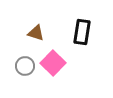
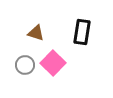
gray circle: moved 1 px up
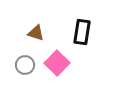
pink square: moved 4 px right
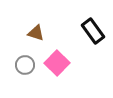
black rectangle: moved 11 px right, 1 px up; rotated 45 degrees counterclockwise
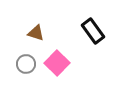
gray circle: moved 1 px right, 1 px up
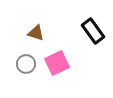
pink square: rotated 20 degrees clockwise
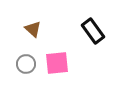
brown triangle: moved 3 px left, 4 px up; rotated 24 degrees clockwise
pink square: rotated 20 degrees clockwise
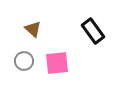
gray circle: moved 2 px left, 3 px up
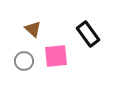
black rectangle: moved 5 px left, 3 px down
pink square: moved 1 px left, 7 px up
